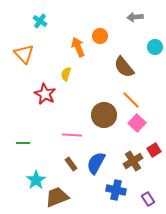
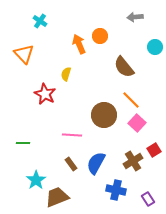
orange arrow: moved 1 px right, 3 px up
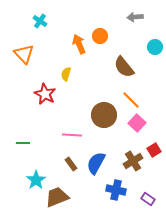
purple rectangle: rotated 24 degrees counterclockwise
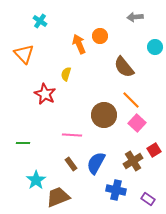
brown trapezoid: moved 1 px right
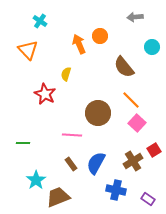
cyan circle: moved 3 px left
orange triangle: moved 4 px right, 4 px up
brown circle: moved 6 px left, 2 px up
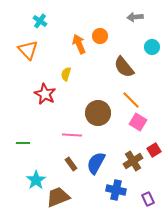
pink square: moved 1 px right, 1 px up; rotated 12 degrees counterclockwise
purple rectangle: rotated 32 degrees clockwise
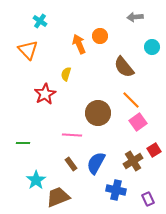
red star: rotated 15 degrees clockwise
pink square: rotated 24 degrees clockwise
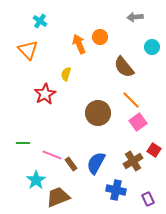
orange circle: moved 1 px down
pink line: moved 20 px left, 20 px down; rotated 18 degrees clockwise
red square: rotated 24 degrees counterclockwise
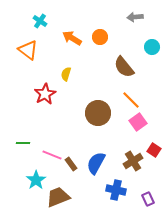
orange arrow: moved 7 px left, 6 px up; rotated 36 degrees counterclockwise
orange triangle: rotated 10 degrees counterclockwise
